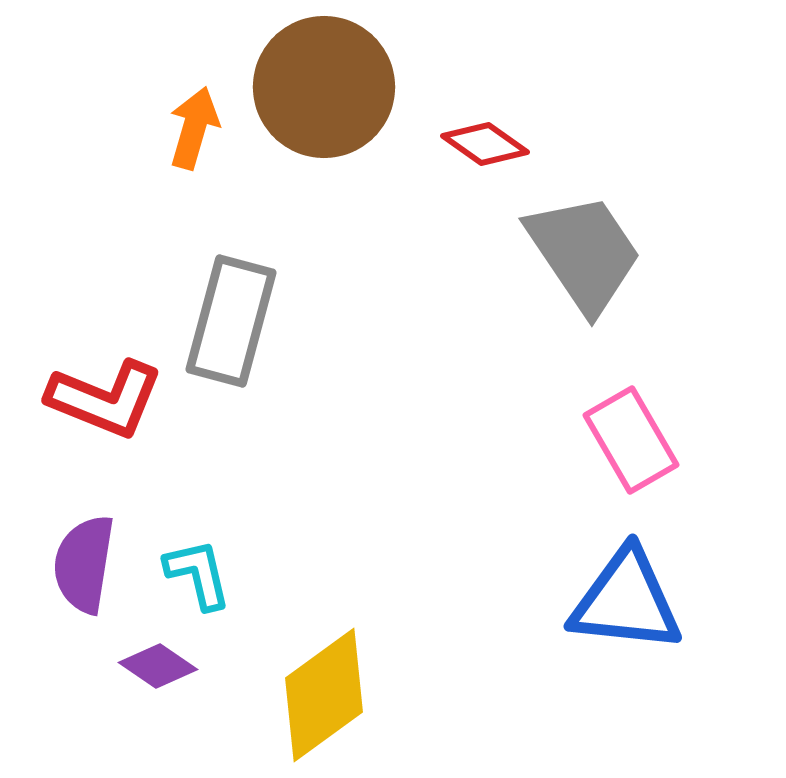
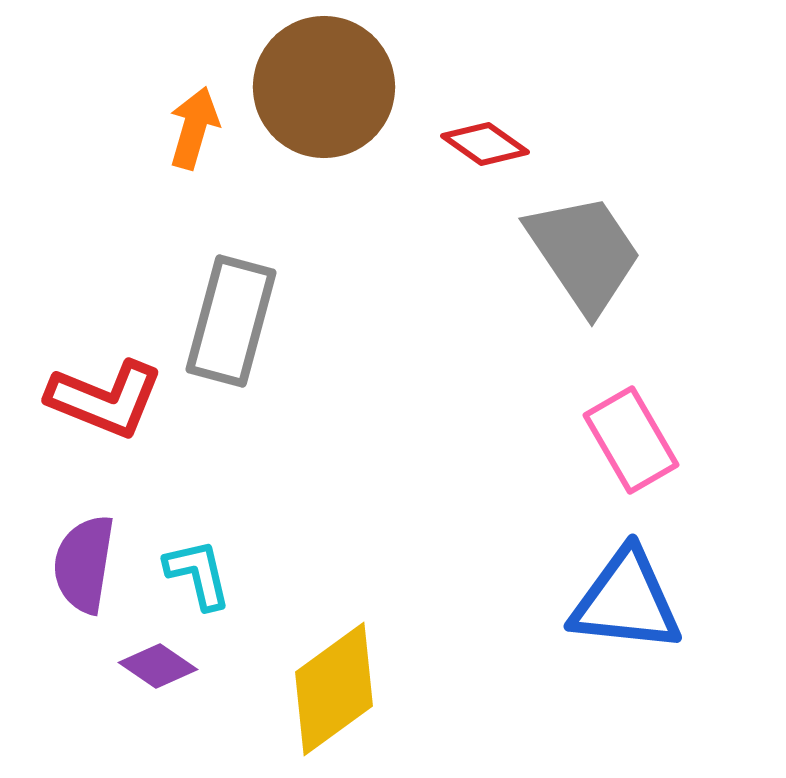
yellow diamond: moved 10 px right, 6 px up
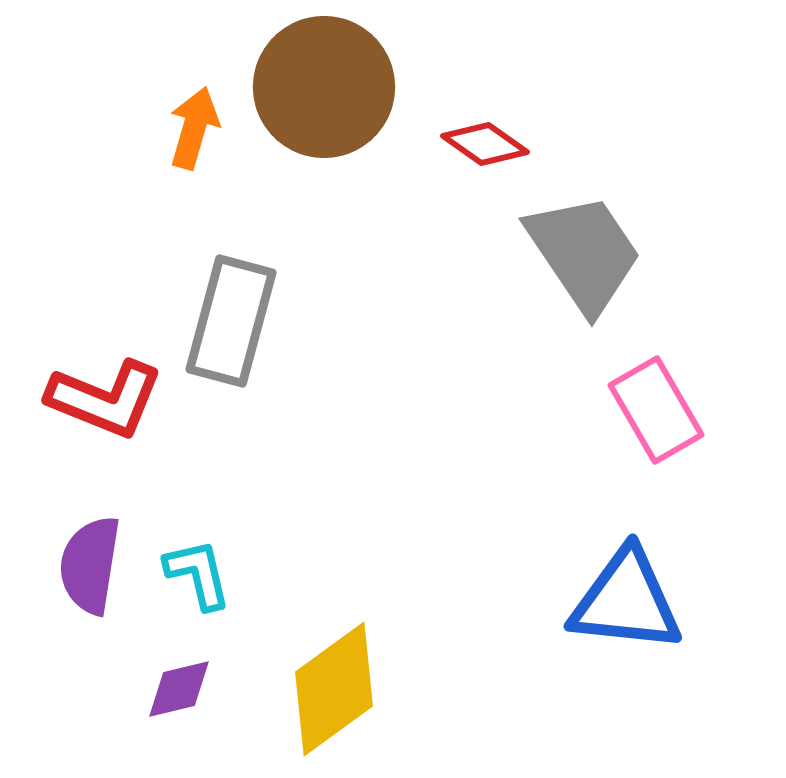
pink rectangle: moved 25 px right, 30 px up
purple semicircle: moved 6 px right, 1 px down
purple diamond: moved 21 px right, 23 px down; rotated 48 degrees counterclockwise
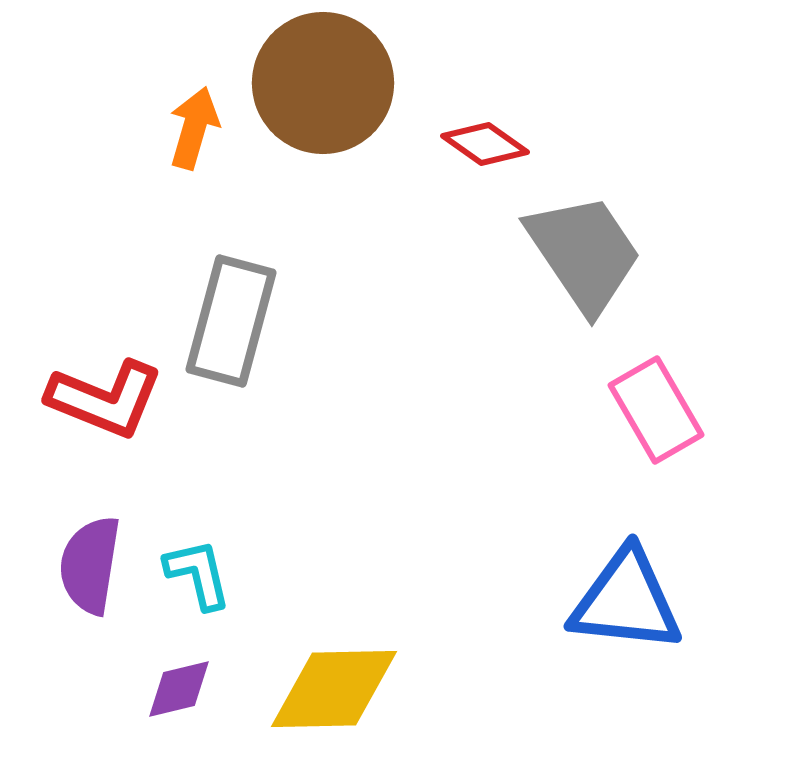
brown circle: moved 1 px left, 4 px up
yellow diamond: rotated 35 degrees clockwise
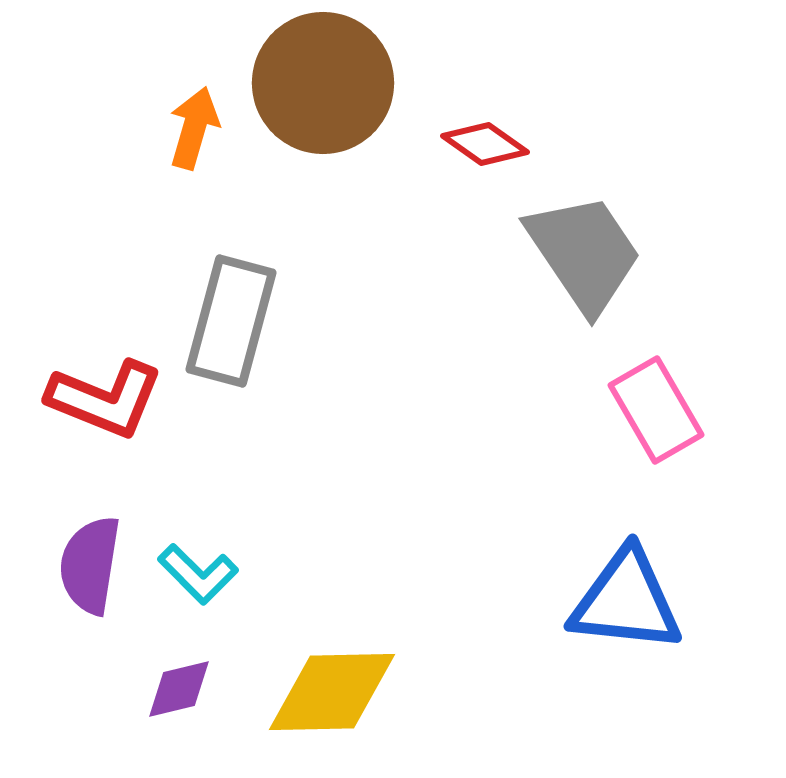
cyan L-shape: rotated 148 degrees clockwise
yellow diamond: moved 2 px left, 3 px down
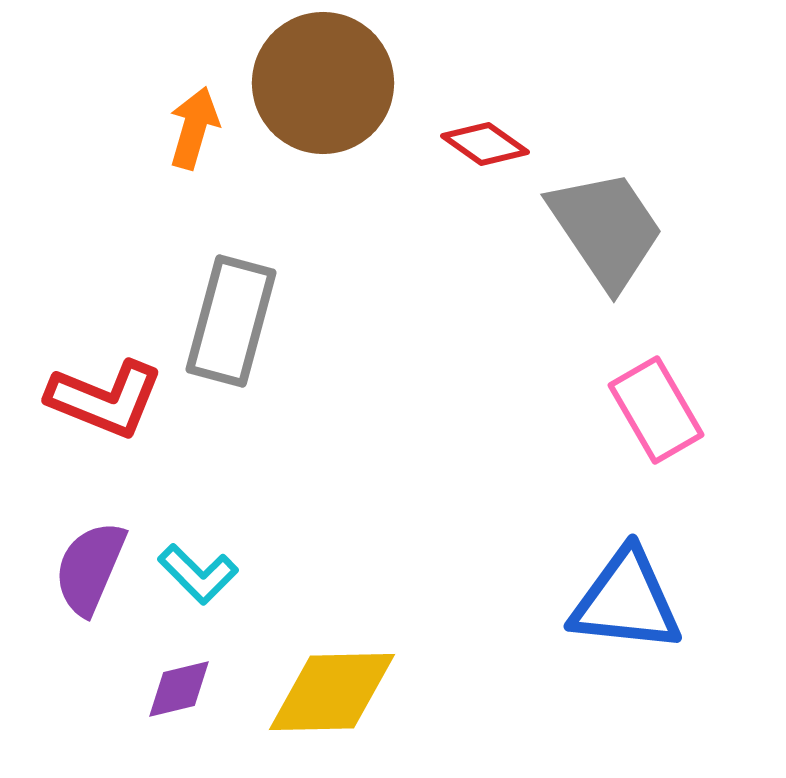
gray trapezoid: moved 22 px right, 24 px up
purple semicircle: moved 3 px down; rotated 14 degrees clockwise
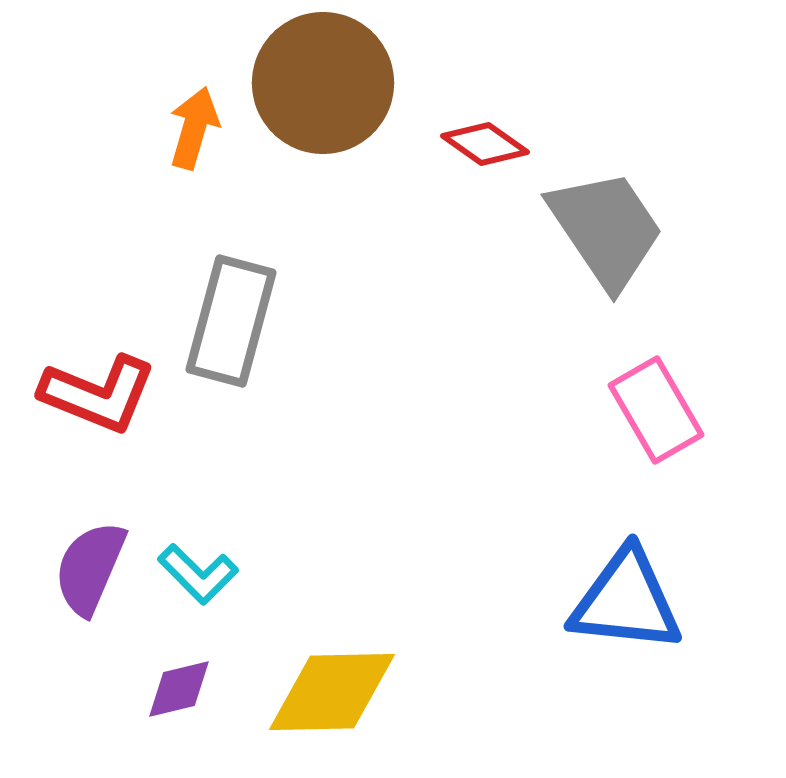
red L-shape: moved 7 px left, 5 px up
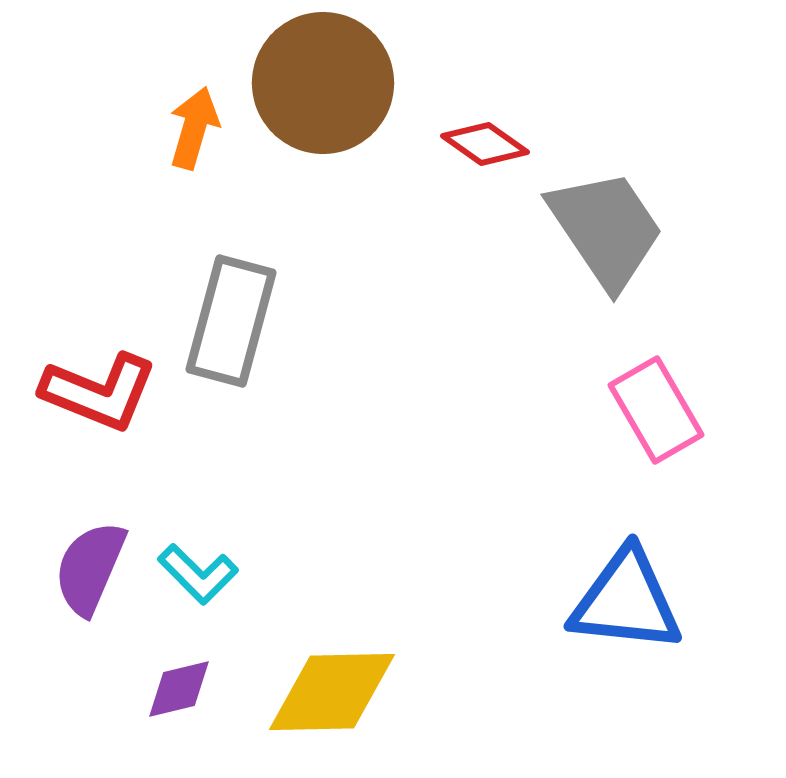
red L-shape: moved 1 px right, 2 px up
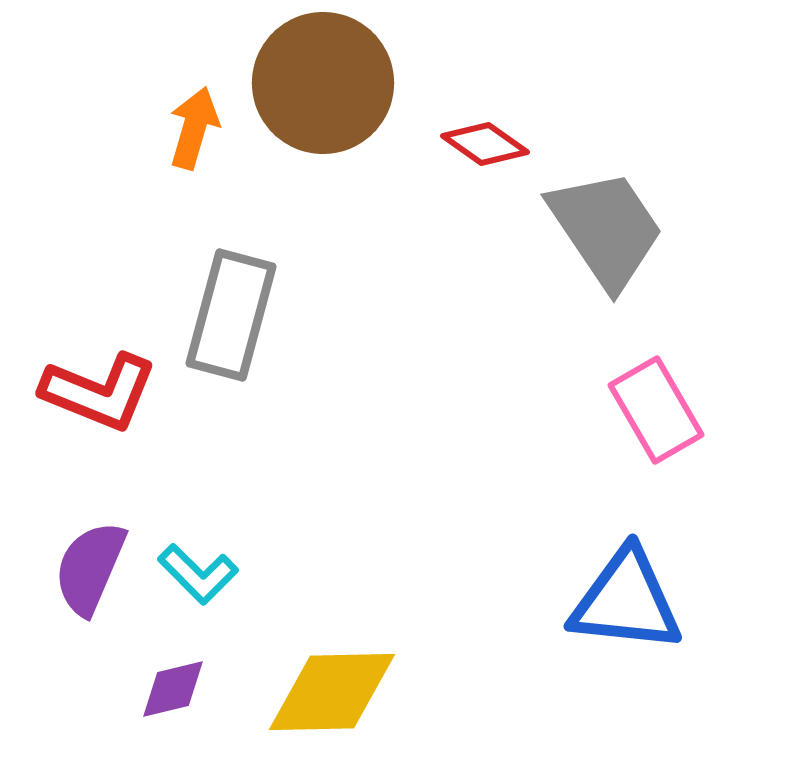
gray rectangle: moved 6 px up
purple diamond: moved 6 px left
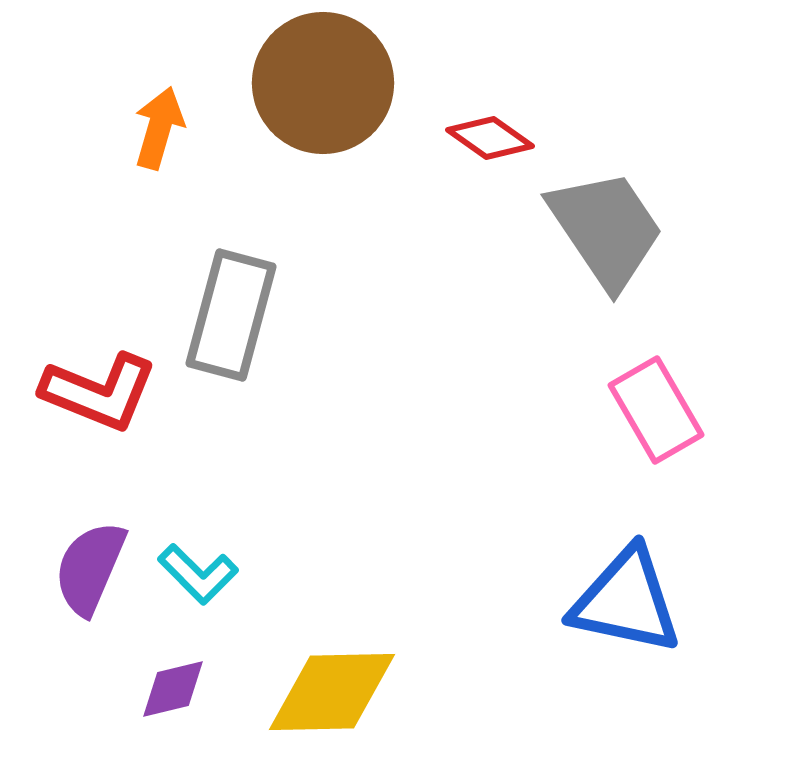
orange arrow: moved 35 px left
red diamond: moved 5 px right, 6 px up
blue triangle: rotated 6 degrees clockwise
